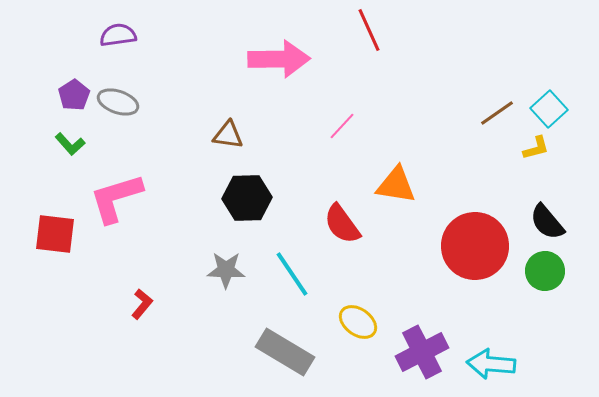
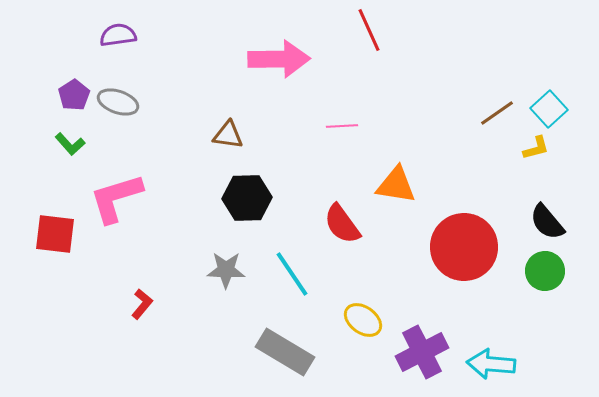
pink line: rotated 44 degrees clockwise
red circle: moved 11 px left, 1 px down
yellow ellipse: moved 5 px right, 2 px up
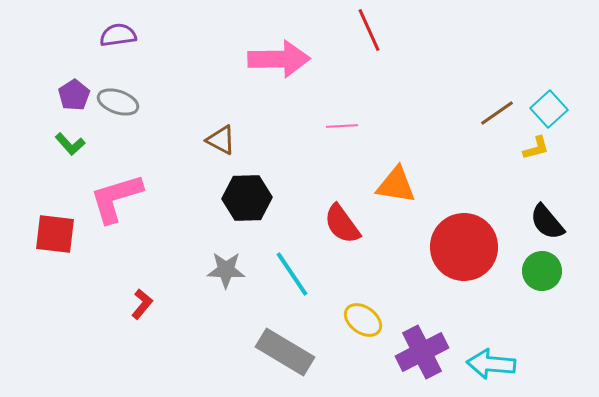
brown triangle: moved 7 px left, 5 px down; rotated 20 degrees clockwise
green circle: moved 3 px left
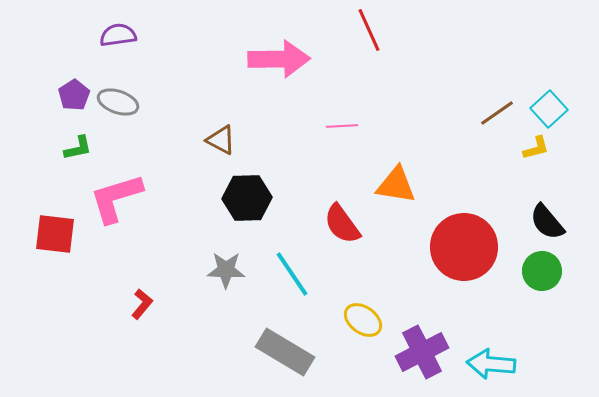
green L-shape: moved 8 px right, 4 px down; rotated 60 degrees counterclockwise
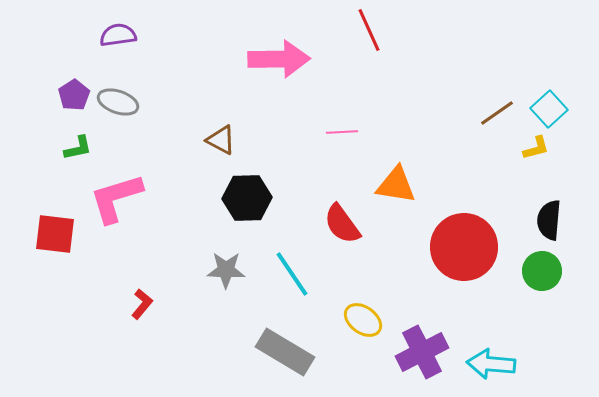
pink line: moved 6 px down
black semicircle: moved 2 px right, 2 px up; rotated 45 degrees clockwise
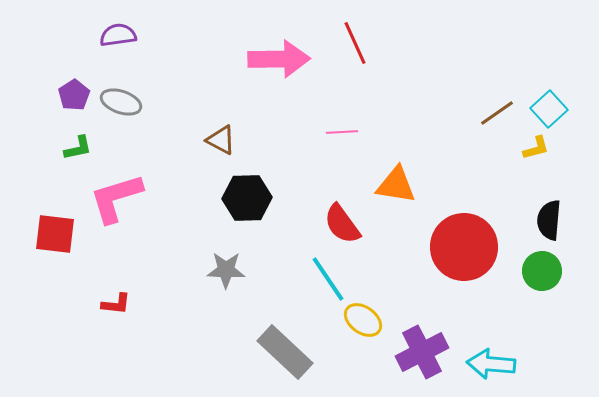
red line: moved 14 px left, 13 px down
gray ellipse: moved 3 px right
cyan line: moved 36 px right, 5 px down
red L-shape: moved 26 px left; rotated 56 degrees clockwise
gray rectangle: rotated 12 degrees clockwise
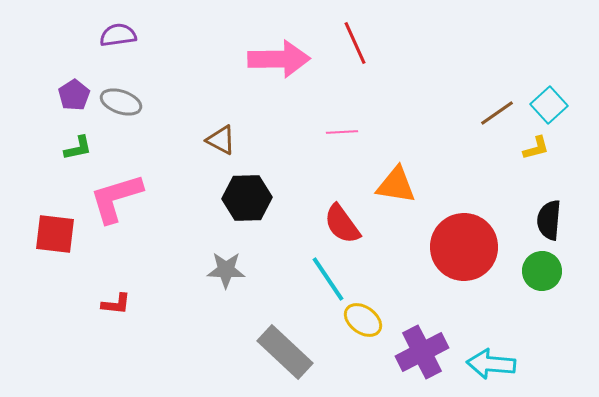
cyan square: moved 4 px up
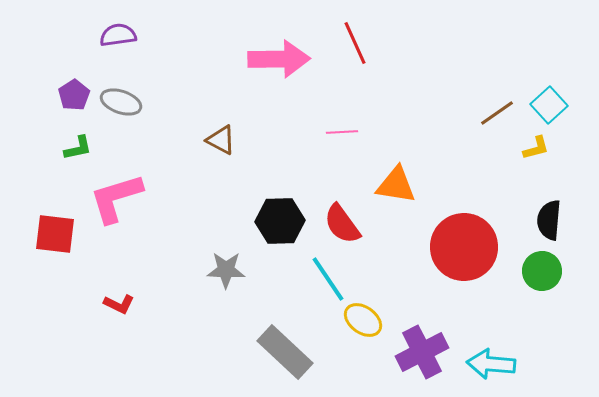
black hexagon: moved 33 px right, 23 px down
red L-shape: moved 3 px right; rotated 20 degrees clockwise
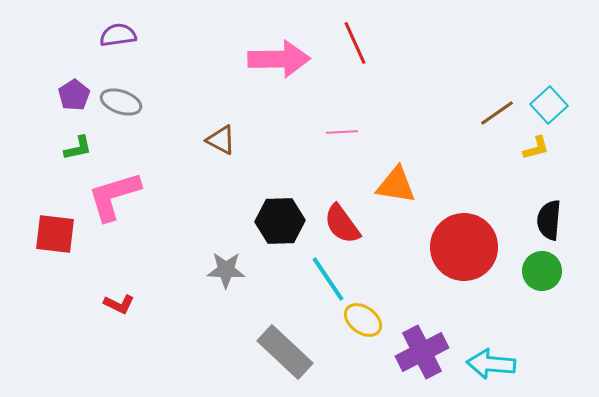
pink L-shape: moved 2 px left, 2 px up
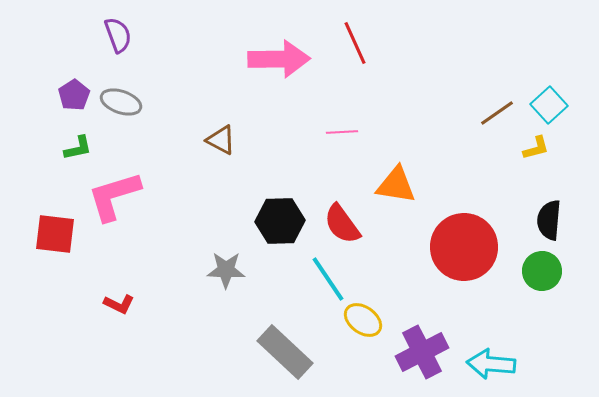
purple semicircle: rotated 78 degrees clockwise
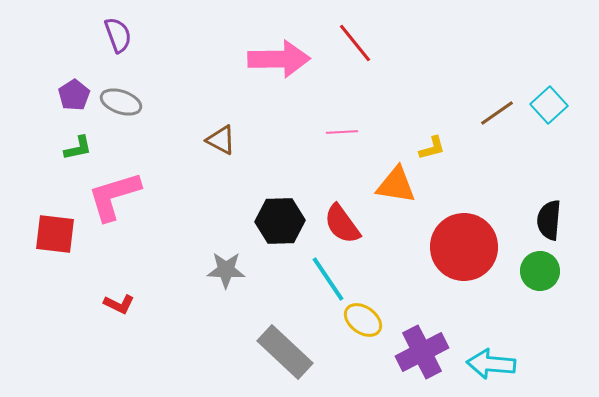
red line: rotated 15 degrees counterclockwise
yellow L-shape: moved 104 px left
green circle: moved 2 px left
